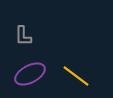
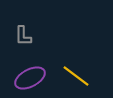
purple ellipse: moved 4 px down
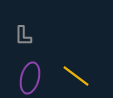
purple ellipse: rotated 48 degrees counterclockwise
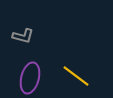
gray L-shape: rotated 75 degrees counterclockwise
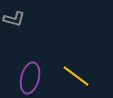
gray L-shape: moved 9 px left, 17 px up
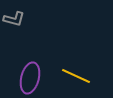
yellow line: rotated 12 degrees counterclockwise
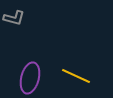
gray L-shape: moved 1 px up
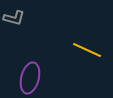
yellow line: moved 11 px right, 26 px up
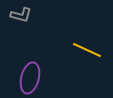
gray L-shape: moved 7 px right, 3 px up
